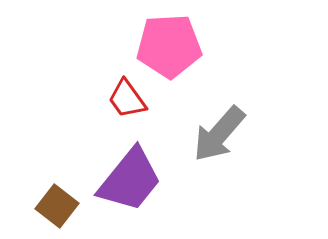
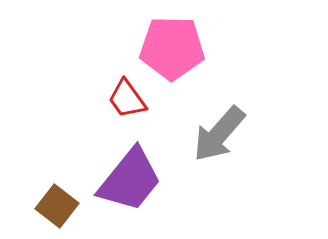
pink pentagon: moved 3 px right, 2 px down; rotated 4 degrees clockwise
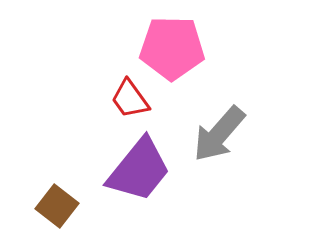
red trapezoid: moved 3 px right
purple trapezoid: moved 9 px right, 10 px up
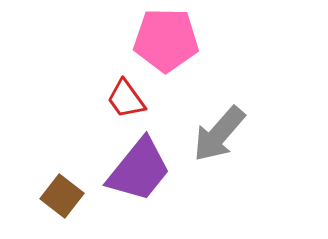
pink pentagon: moved 6 px left, 8 px up
red trapezoid: moved 4 px left
brown square: moved 5 px right, 10 px up
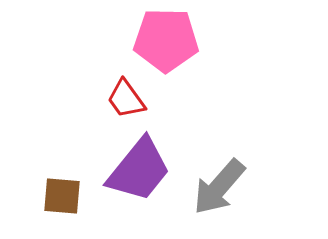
gray arrow: moved 53 px down
brown square: rotated 33 degrees counterclockwise
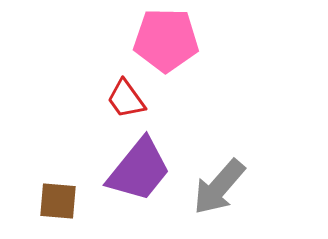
brown square: moved 4 px left, 5 px down
